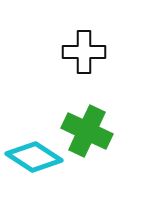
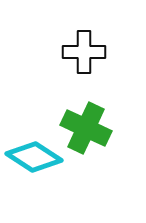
green cross: moved 1 px left, 3 px up
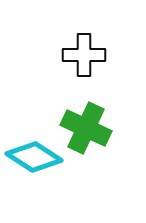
black cross: moved 3 px down
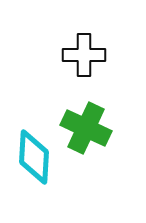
cyan diamond: rotated 60 degrees clockwise
